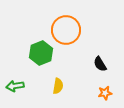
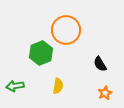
orange star: rotated 16 degrees counterclockwise
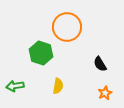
orange circle: moved 1 px right, 3 px up
green hexagon: rotated 20 degrees counterclockwise
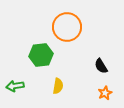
green hexagon: moved 2 px down; rotated 25 degrees counterclockwise
black semicircle: moved 1 px right, 2 px down
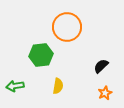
black semicircle: rotated 77 degrees clockwise
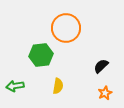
orange circle: moved 1 px left, 1 px down
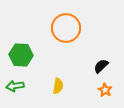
green hexagon: moved 20 px left; rotated 10 degrees clockwise
orange star: moved 3 px up; rotated 16 degrees counterclockwise
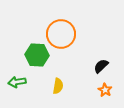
orange circle: moved 5 px left, 6 px down
green hexagon: moved 16 px right
green arrow: moved 2 px right, 4 px up
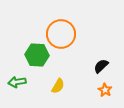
yellow semicircle: rotated 21 degrees clockwise
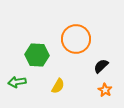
orange circle: moved 15 px right, 5 px down
